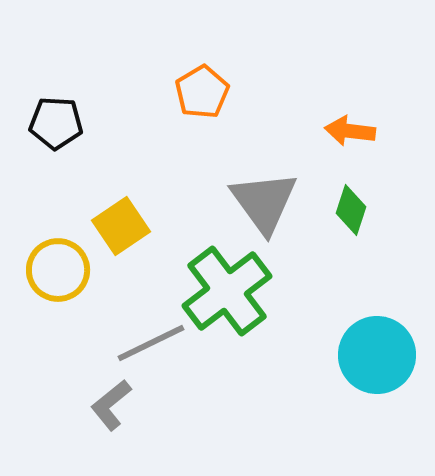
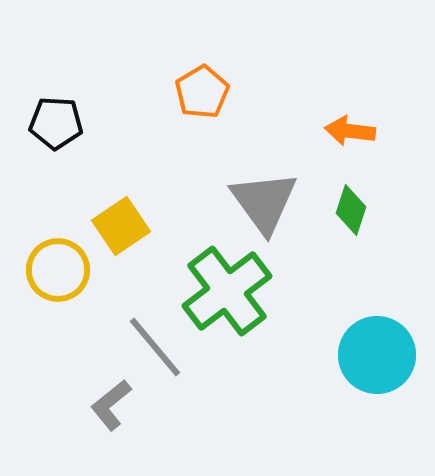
gray line: moved 4 px right, 4 px down; rotated 76 degrees clockwise
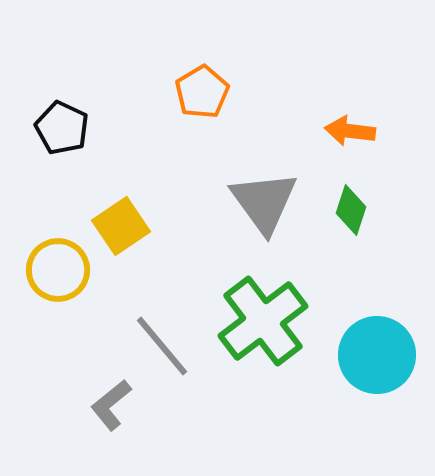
black pentagon: moved 6 px right, 5 px down; rotated 22 degrees clockwise
green cross: moved 36 px right, 30 px down
gray line: moved 7 px right, 1 px up
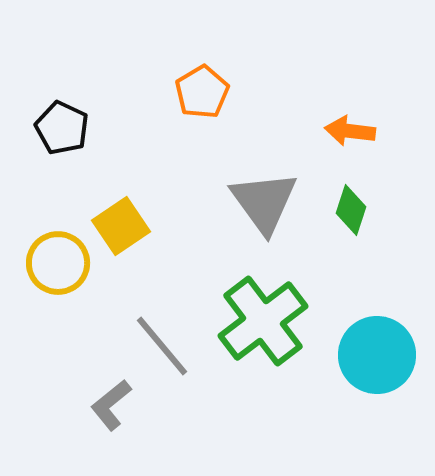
yellow circle: moved 7 px up
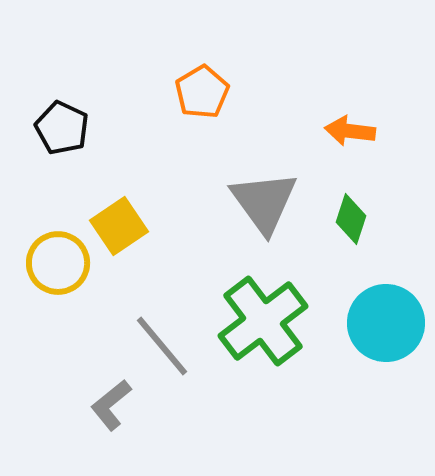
green diamond: moved 9 px down
yellow square: moved 2 px left
cyan circle: moved 9 px right, 32 px up
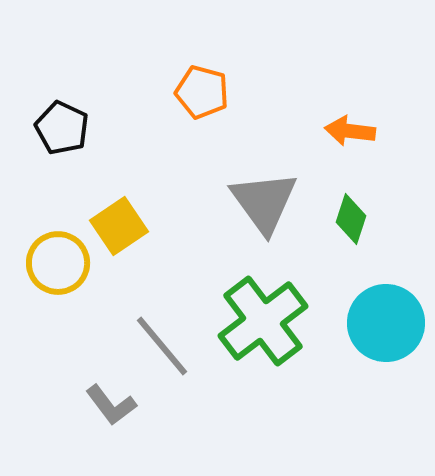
orange pentagon: rotated 26 degrees counterclockwise
gray L-shape: rotated 88 degrees counterclockwise
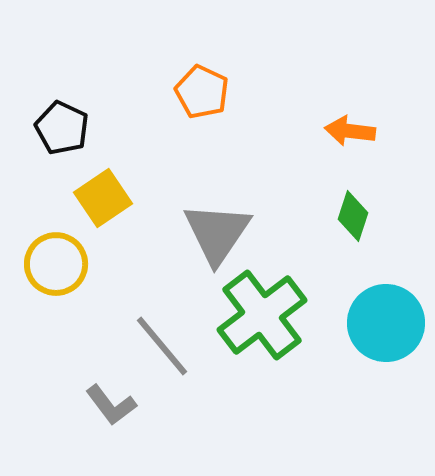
orange pentagon: rotated 10 degrees clockwise
gray triangle: moved 47 px left, 31 px down; rotated 10 degrees clockwise
green diamond: moved 2 px right, 3 px up
yellow square: moved 16 px left, 28 px up
yellow circle: moved 2 px left, 1 px down
green cross: moved 1 px left, 6 px up
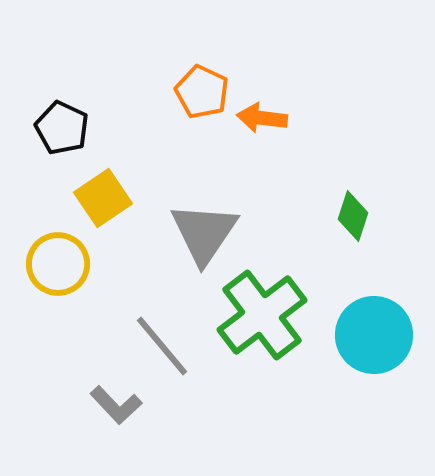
orange arrow: moved 88 px left, 13 px up
gray triangle: moved 13 px left
yellow circle: moved 2 px right
cyan circle: moved 12 px left, 12 px down
gray L-shape: moved 5 px right; rotated 6 degrees counterclockwise
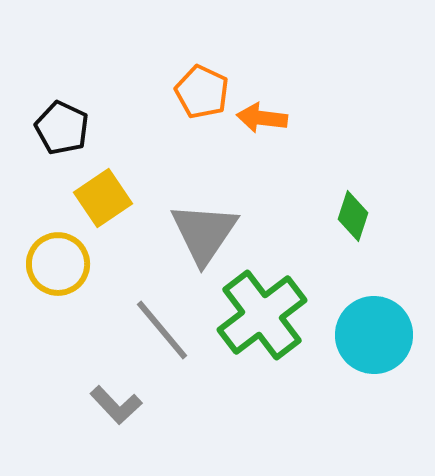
gray line: moved 16 px up
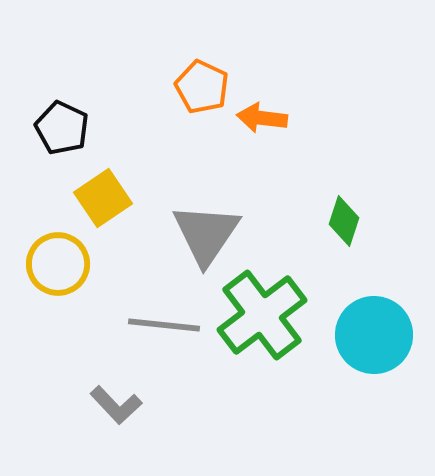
orange pentagon: moved 5 px up
green diamond: moved 9 px left, 5 px down
gray triangle: moved 2 px right, 1 px down
gray line: moved 2 px right, 5 px up; rotated 44 degrees counterclockwise
